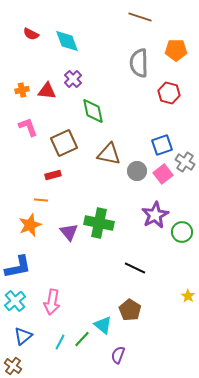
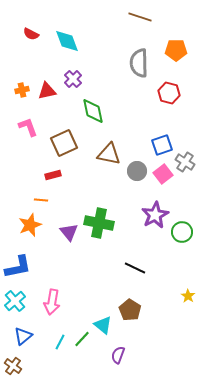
red triangle: rotated 18 degrees counterclockwise
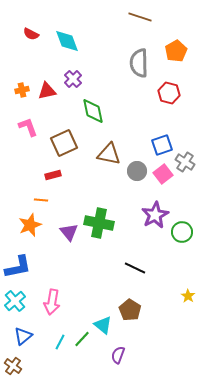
orange pentagon: moved 1 px down; rotated 30 degrees counterclockwise
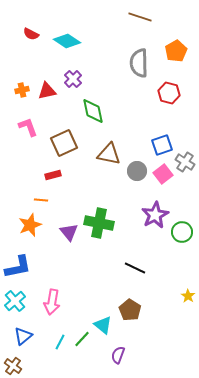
cyan diamond: rotated 36 degrees counterclockwise
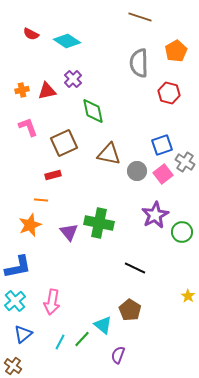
blue triangle: moved 2 px up
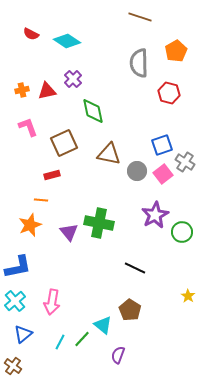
red rectangle: moved 1 px left
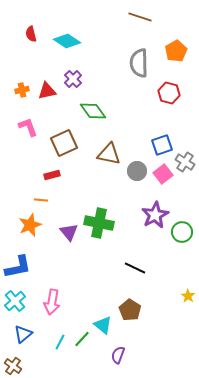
red semicircle: rotated 49 degrees clockwise
green diamond: rotated 24 degrees counterclockwise
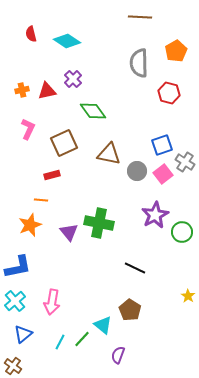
brown line: rotated 15 degrees counterclockwise
pink L-shape: moved 2 px down; rotated 45 degrees clockwise
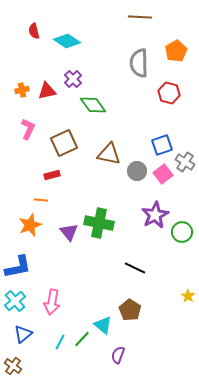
red semicircle: moved 3 px right, 3 px up
green diamond: moved 6 px up
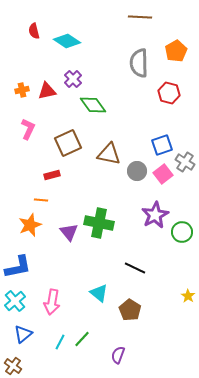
brown square: moved 4 px right
cyan triangle: moved 4 px left, 32 px up
